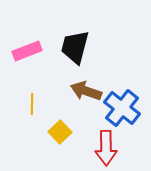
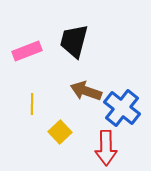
black trapezoid: moved 1 px left, 6 px up
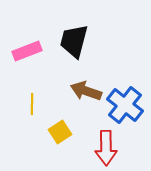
blue cross: moved 3 px right, 3 px up
yellow square: rotated 10 degrees clockwise
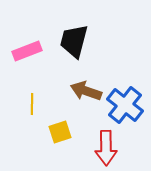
yellow square: rotated 15 degrees clockwise
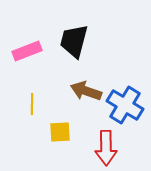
blue cross: rotated 6 degrees counterclockwise
yellow square: rotated 15 degrees clockwise
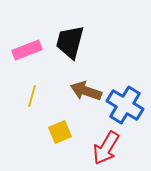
black trapezoid: moved 4 px left, 1 px down
pink rectangle: moved 1 px up
yellow line: moved 8 px up; rotated 15 degrees clockwise
yellow square: rotated 20 degrees counterclockwise
red arrow: rotated 32 degrees clockwise
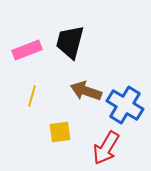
yellow square: rotated 15 degrees clockwise
